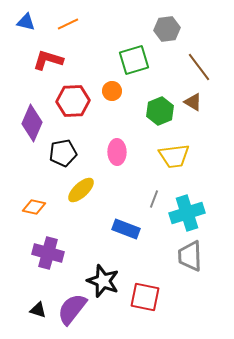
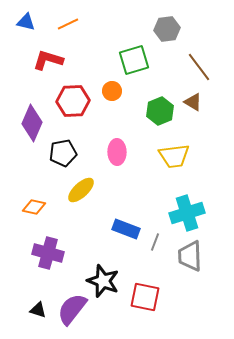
gray line: moved 1 px right, 43 px down
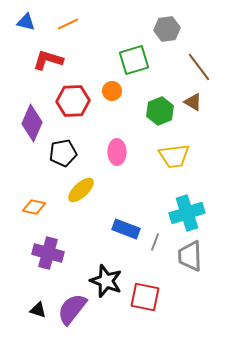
black star: moved 3 px right
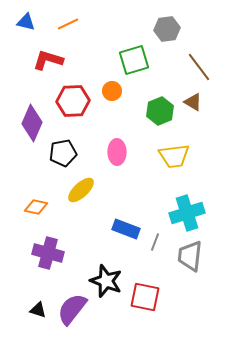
orange diamond: moved 2 px right
gray trapezoid: rotated 8 degrees clockwise
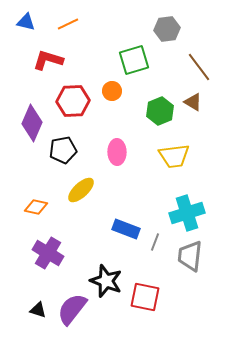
black pentagon: moved 3 px up
purple cross: rotated 16 degrees clockwise
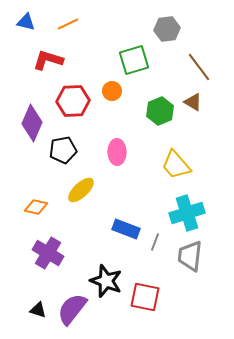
yellow trapezoid: moved 2 px right, 9 px down; rotated 56 degrees clockwise
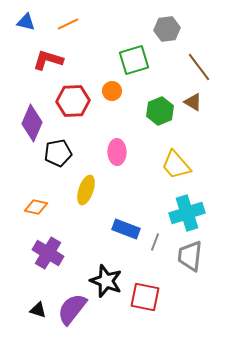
black pentagon: moved 5 px left, 3 px down
yellow ellipse: moved 5 px right; rotated 28 degrees counterclockwise
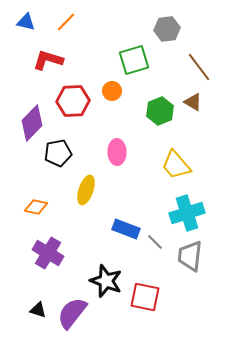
orange line: moved 2 px left, 2 px up; rotated 20 degrees counterclockwise
purple diamond: rotated 21 degrees clockwise
gray line: rotated 66 degrees counterclockwise
purple semicircle: moved 4 px down
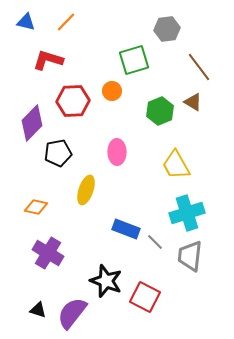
yellow trapezoid: rotated 12 degrees clockwise
red square: rotated 16 degrees clockwise
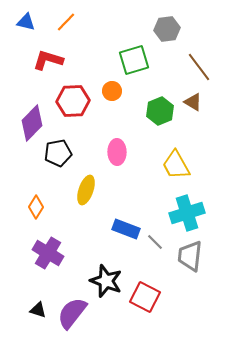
orange diamond: rotated 70 degrees counterclockwise
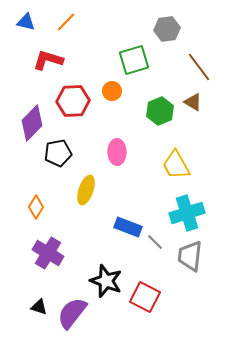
blue rectangle: moved 2 px right, 2 px up
black triangle: moved 1 px right, 3 px up
